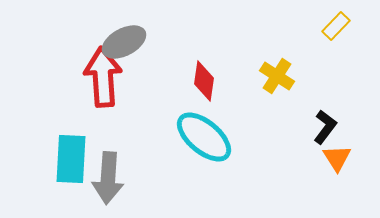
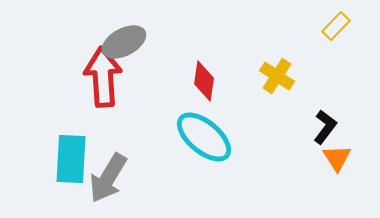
gray arrow: rotated 27 degrees clockwise
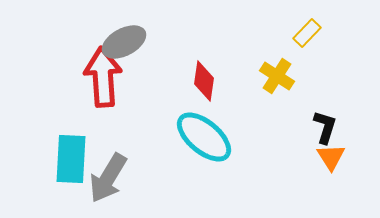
yellow rectangle: moved 29 px left, 7 px down
black L-shape: rotated 20 degrees counterclockwise
orange triangle: moved 6 px left, 1 px up
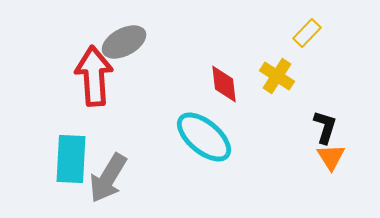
red arrow: moved 9 px left, 1 px up
red diamond: moved 20 px right, 3 px down; rotated 15 degrees counterclockwise
